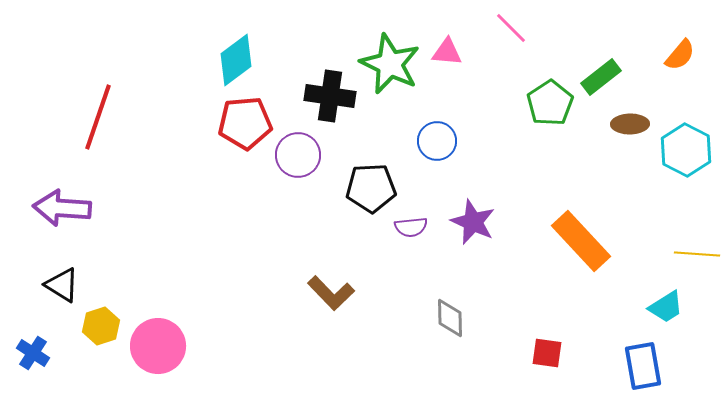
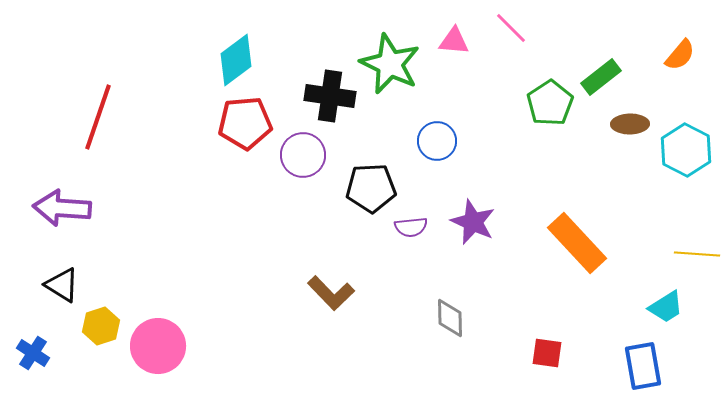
pink triangle: moved 7 px right, 11 px up
purple circle: moved 5 px right
orange rectangle: moved 4 px left, 2 px down
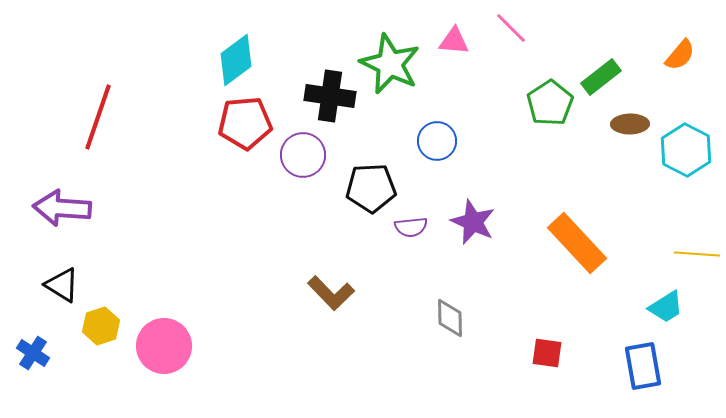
pink circle: moved 6 px right
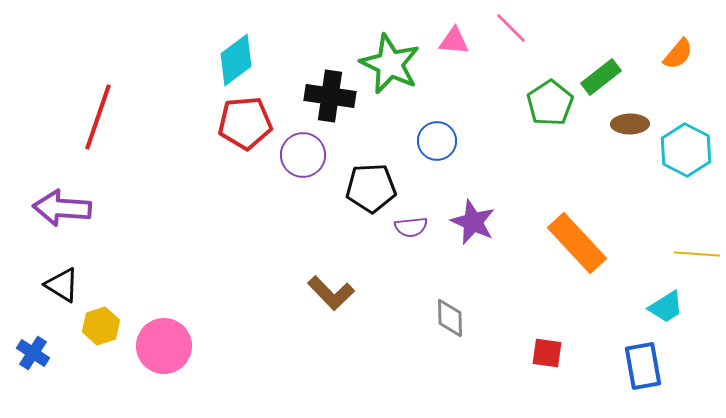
orange semicircle: moved 2 px left, 1 px up
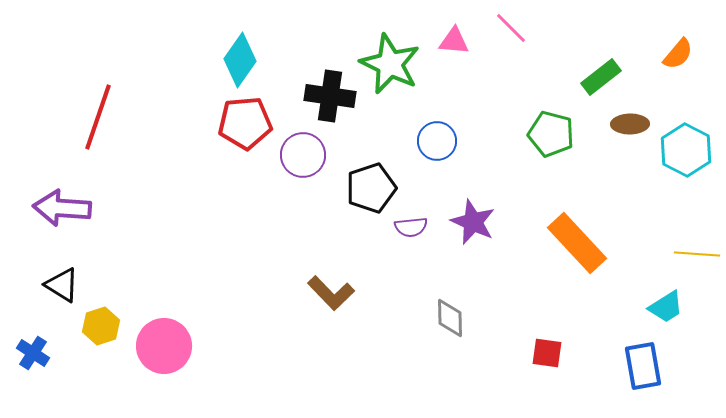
cyan diamond: moved 4 px right; rotated 18 degrees counterclockwise
green pentagon: moved 1 px right, 31 px down; rotated 24 degrees counterclockwise
black pentagon: rotated 15 degrees counterclockwise
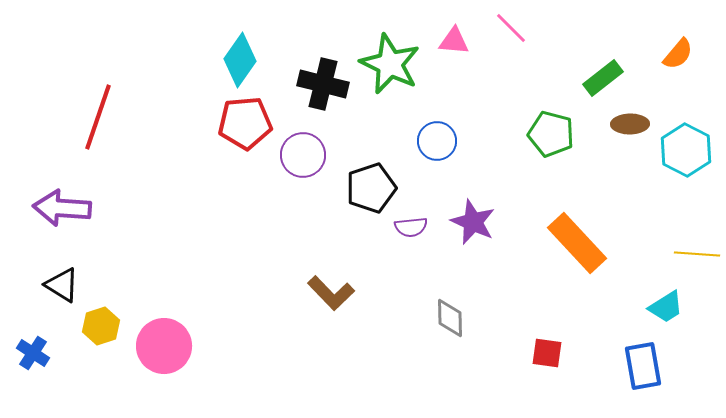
green rectangle: moved 2 px right, 1 px down
black cross: moved 7 px left, 12 px up; rotated 6 degrees clockwise
